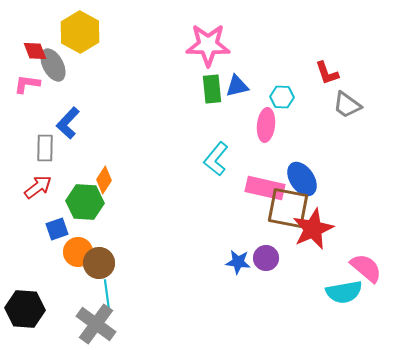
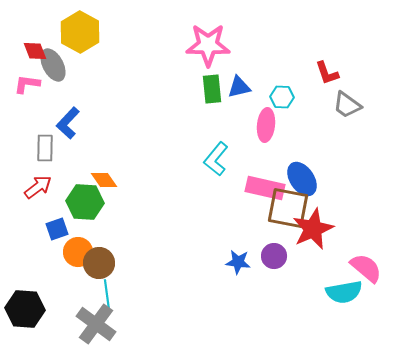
blue triangle: moved 2 px right, 1 px down
orange diamond: rotated 68 degrees counterclockwise
purple circle: moved 8 px right, 2 px up
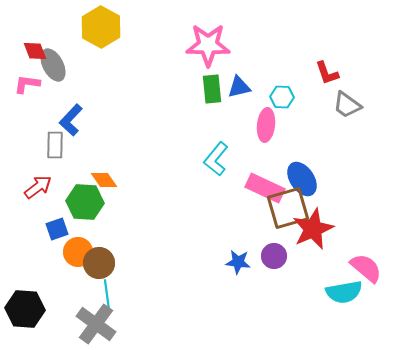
yellow hexagon: moved 21 px right, 5 px up
blue L-shape: moved 3 px right, 3 px up
gray rectangle: moved 10 px right, 3 px up
pink rectangle: rotated 12 degrees clockwise
brown square: rotated 27 degrees counterclockwise
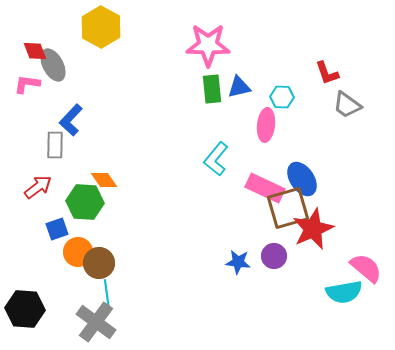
gray cross: moved 2 px up
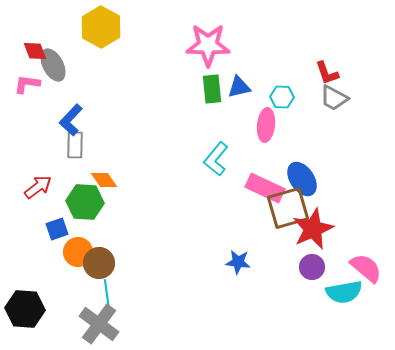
gray trapezoid: moved 13 px left, 7 px up; rotated 8 degrees counterclockwise
gray rectangle: moved 20 px right
purple circle: moved 38 px right, 11 px down
gray cross: moved 3 px right, 2 px down
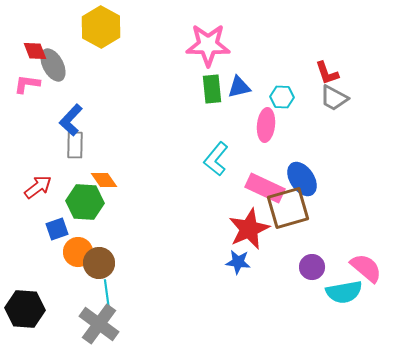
red star: moved 64 px left
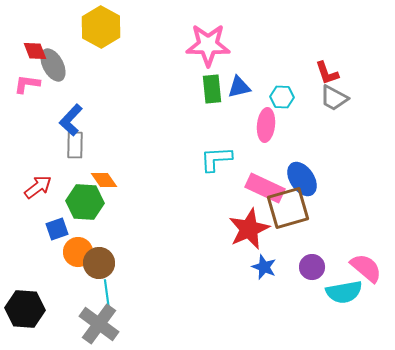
cyan L-shape: rotated 48 degrees clockwise
blue star: moved 26 px right, 5 px down; rotated 15 degrees clockwise
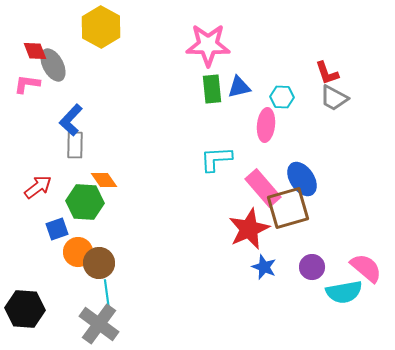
pink rectangle: moved 2 px left; rotated 24 degrees clockwise
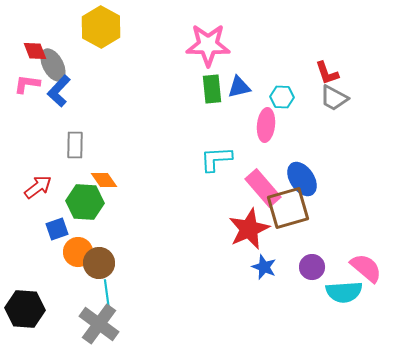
blue L-shape: moved 12 px left, 29 px up
cyan semicircle: rotated 6 degrees clockwise
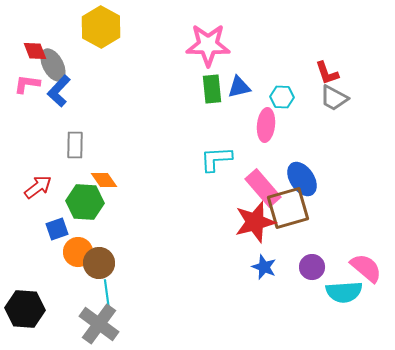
red star: moved 6 px right, 7 px up; rotated 9 degrees clockwise
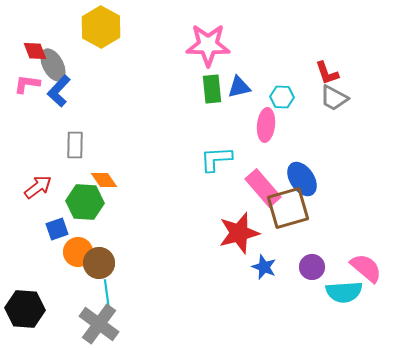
red star: moved 16 px left, 11 px down
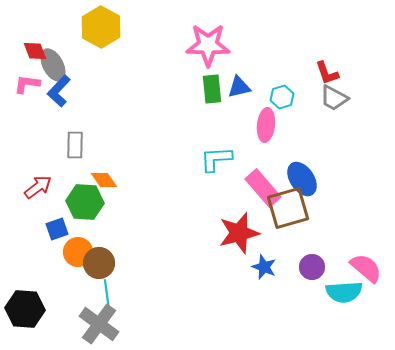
cyan hexagon: rotated 20 degrees counterclockwise
